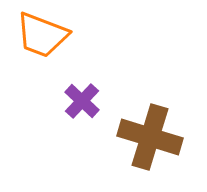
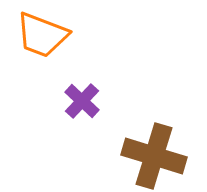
brown cross: moved 4 px right, 19 px down
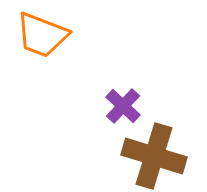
purple cross: moved 41 px right, 5 px down
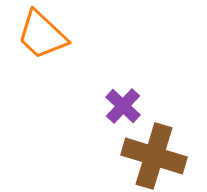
orange trapezoid: rotated 22 degrees clockwise
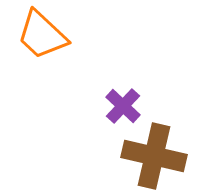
brown cross: rotated 4 degrees counterclockwise
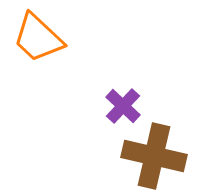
orange trapezoid: moved 4 px left, 3 px down
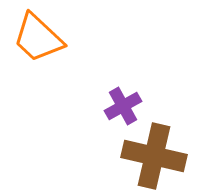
purple cross: rotated 18 degrees clockwise
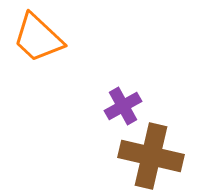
brown cross: moved 3 px left
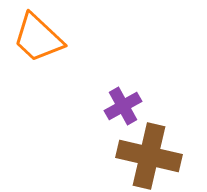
brown cross: moved 2 px left
